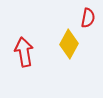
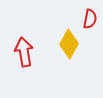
red semicircle: moved 2 px right, 1 px down
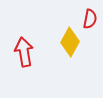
yellow diamond: moved 1 px right, 2 px up
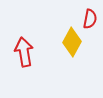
yellow diamond: moved 2 px right
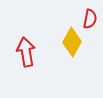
red arrow: moved 2 px right
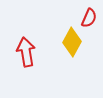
red semicircle: moved 1 px left, 1 px up; rotated 12 degrees clockwise
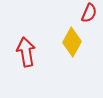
red semicircle: moved 5 px up
